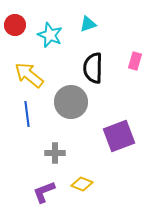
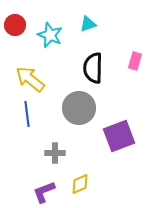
yellow arrow: moved 1 px right, 4 px down
gray circle: moved 8 px right, 6 px down
yellow diamond: moved 2 px left; rotated 45 degrees counterclockwise
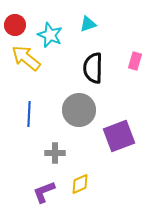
yellow arrow: moved 4 px left, 21 px up
gray circle: moved 2 px down
blue line: moved 2 px right; rotated 10 degrees clockwise
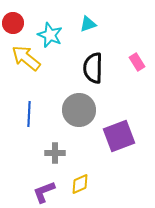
red circle: moved 2 px left, 2 px up
pink rectangle: moved 2 px right, 1 px down; rotated 48 degrees counterclockwise
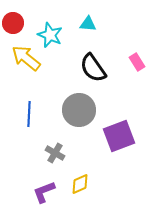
cyan triangle: rotated 24 degrees clockwise
black semicircle: rotated 36 degrees counterclockwise
gray cross: rotated 30 degrees clockwise
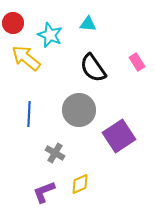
purple square: rotated 12 degrees counterclockwise
